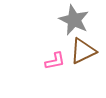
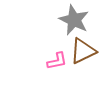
pink L-shape: moved 2 px right
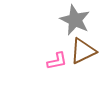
gray star: moved 1 px right
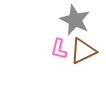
pink L-shape: moved 2 px right, 12 px up; rotated 115 degrees clockwise
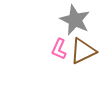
pink L-shape: rotated 10 degrees clockwise
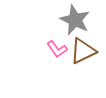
pink L-shape: moved 2 px left; rotated 60 degrees counterclockwise
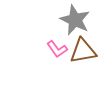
brown triangle: rotated 16 degrees clockwise
